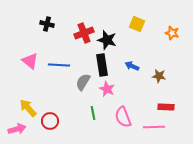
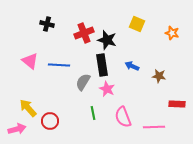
red rectangle: moved 11 px right, 3 px up
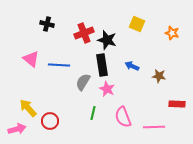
pink triangle: moved 1 px right, 2 px up
green line: rotated 24 degrees clockwise
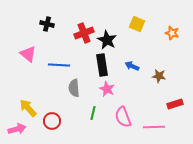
black star: rotated 12 degrees clockwise
pink triangle: moved 3 px left, 5 px up
gray semicircle: moved 9 px left, 6 px down; rotated 36 degrees counterclockwise
red rectangle: moved 2 px left; rotated 21 degrees counterclockwise
red circle: moved 2 px right
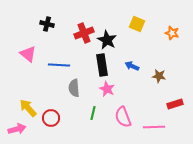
red circle: moved 1 px left, 3 px up
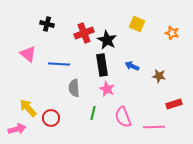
blue line: moved 1 px up
red rectangle: moved 1 px left
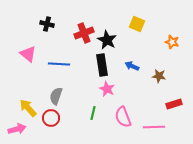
orange star: moved 9 px down
gray semicircle: moved 18 px left, 8 px down; rotated 24 degrees clockwise
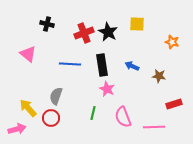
yellow square: rotated 21 degrees counterclockwise
black star: moved 1 px right, 8 px up
blue line: moved 11 px right
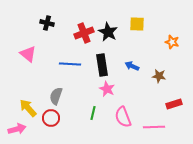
black cross: moved 1 px up
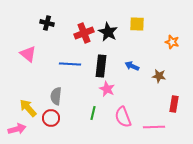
black rectangle: moved 1 px left, 1 px down; rotated 15 degrees clockwise
gray semicircle: rotated 12 degrees counterclockwise
red rectangle: rotated 63 degrees counterclockwise
